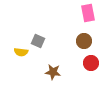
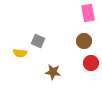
yellow semicircle: moved 1 px left, 1 px down
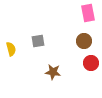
gray square: rotated 32 degrees counterclockwise
yellow semicircle: moved 9 px left, 4 px up; rotated 112 degrees counterclockwise
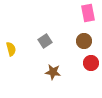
gray square: moved 7 px right; rotated 24 degrees counterclockwise
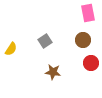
brown circle: moved 1 px left, 1 px up
yellow semicircle: rotated 48 degrees clockwise
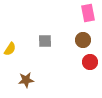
gray square: rotated 32 degrees clockwise
yellow semicircle: moved 1 px left
red circle: moved 1 px left, 1 px up
brown star: moved 27 px left, 8 px down; rotated 14 degrees counterclockwise
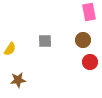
pink rectangle: moved 1 px right, 1 px up
brown star: moved 8 px left
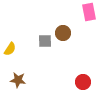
brown circle: moved 20 px left, 7 px up
red circle: moved 7 px left, 20 px down
brown star: rotated 14 degrees clockwise
